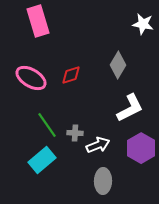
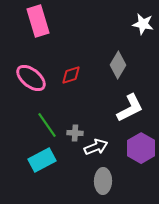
pink ellipse: rotated 8 degrees clockwise
white arrow: moved 2 px left, 2 px down
cyan rectangle: rotated 12 degrees clockwise
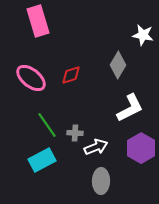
white star: moved 11 px down
gray ellipse: moved 2 px left
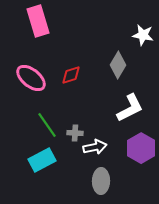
white arrow: moved 1 px left; rotated 10 degrees clockwise
